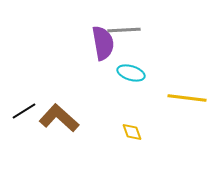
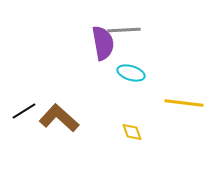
yellow line: moved 3 px left, 5 px down
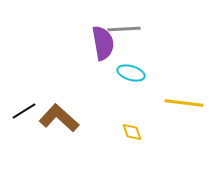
gray line: moved 1 px up
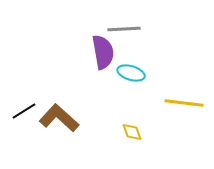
purple semicircle: moved 9 px down
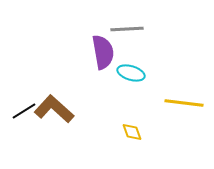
gray line: moved 3 px right
brown L-shape: moved 5 px left, 9 px up
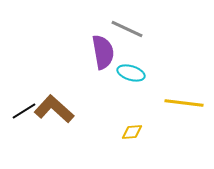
gray line: rotated 28 degrees clockwise
yellow diamond: rotated 75 degrees counterclockwise
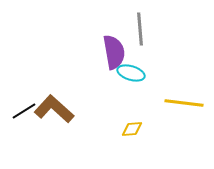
gray line: moved 13 px right; rotated 60 degrees clockwise
purple semicircle: moved 11 px right
yellow diamond: moved 3 px up
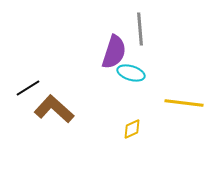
purple semicircle: rotated 28 degrees clockwise
black line: moved 4 px right, 23 px up
yellow diamond: rotated 20 degrees counterclockwise
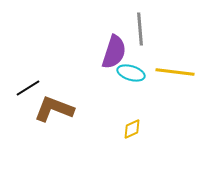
yellow line: moved 9 px left, 31 px up
brown L-shape: rotated 21 degrees counterclockwise
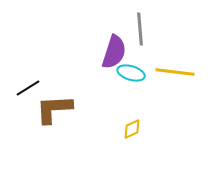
brown L-shape: rotated 24 degrees counterclockwise
